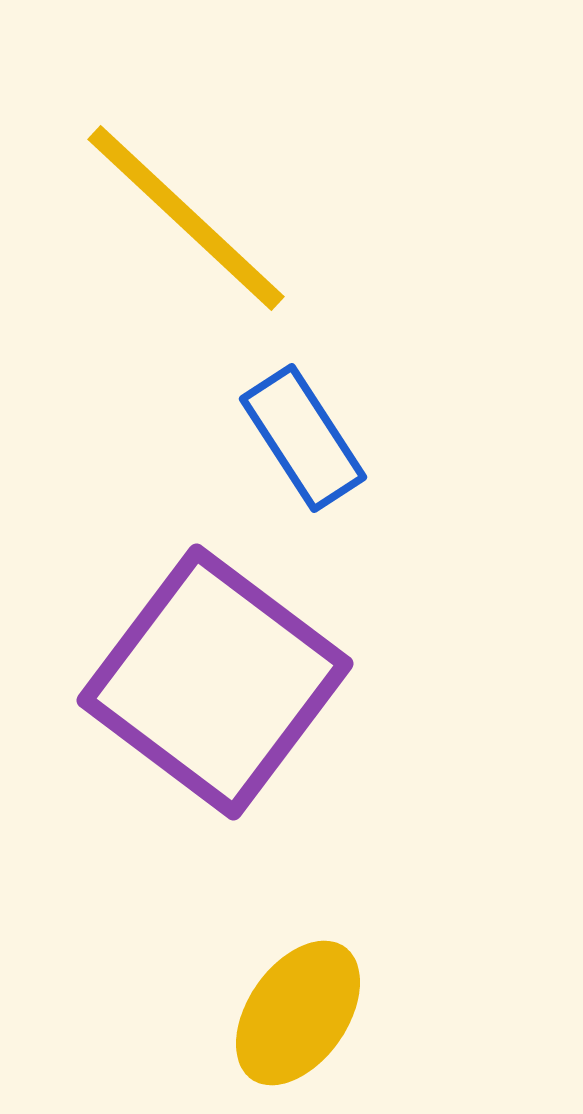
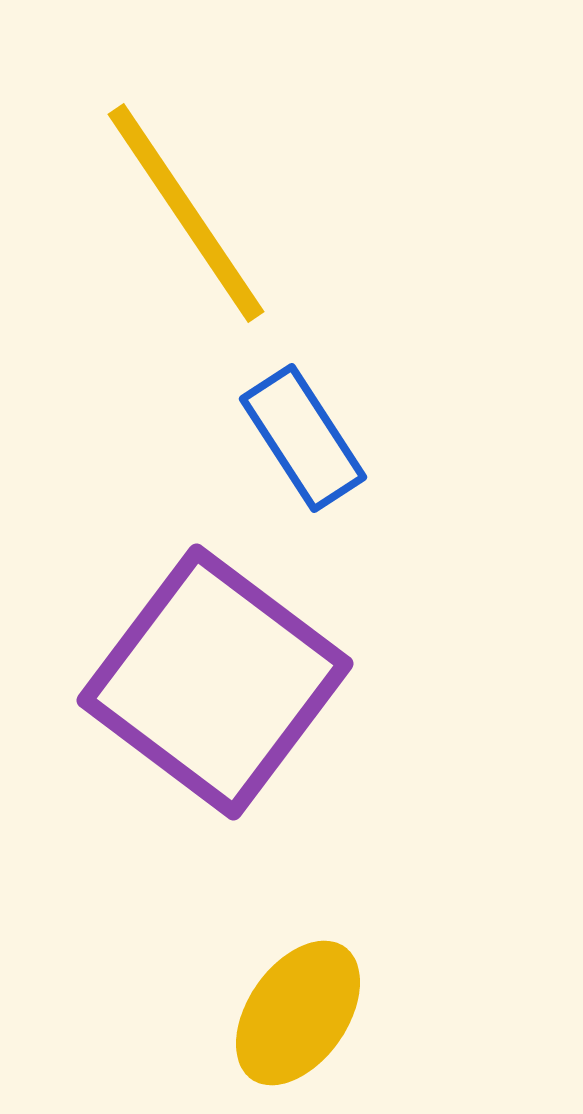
yellow line: moved 5 px up; rotated 13 degrees clockwise
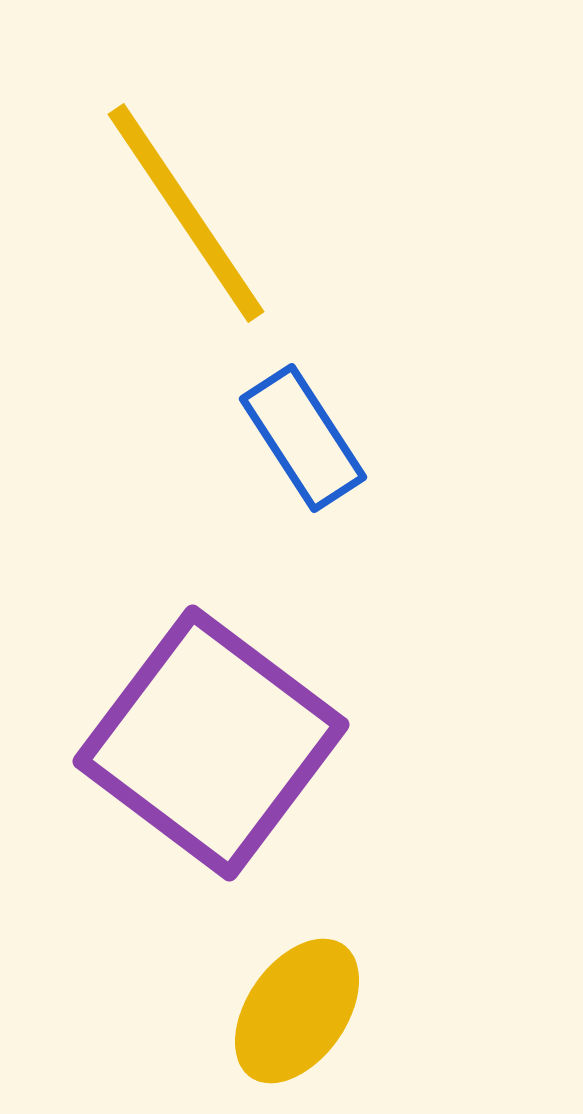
purple square: moved 4 px left, 61 px down
yellow ellipse: moved 1 px left, 2 px up
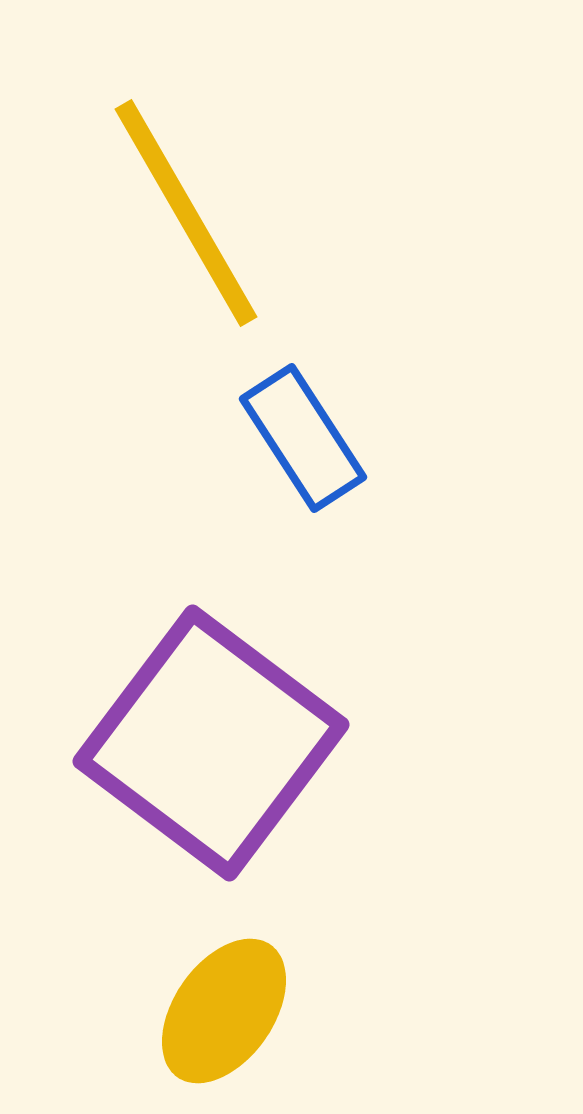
yellow line: rotated 4 degrees clockwise
yellow ellipse: moved 73 px left
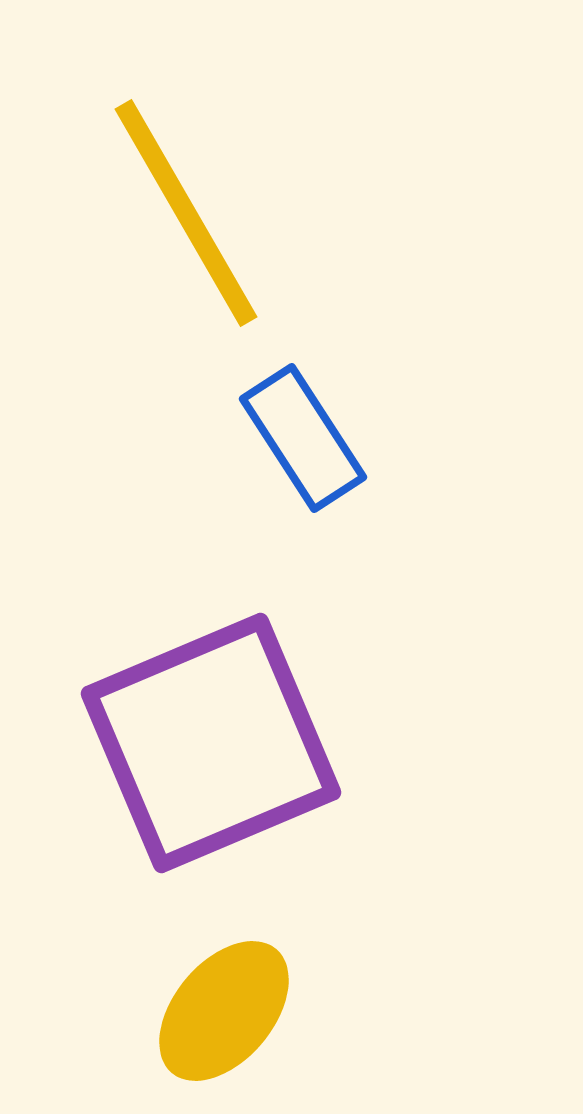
purple square: rotated 30 degrees clockwise
yellow ellipse: rotated 5 degrees clockwise
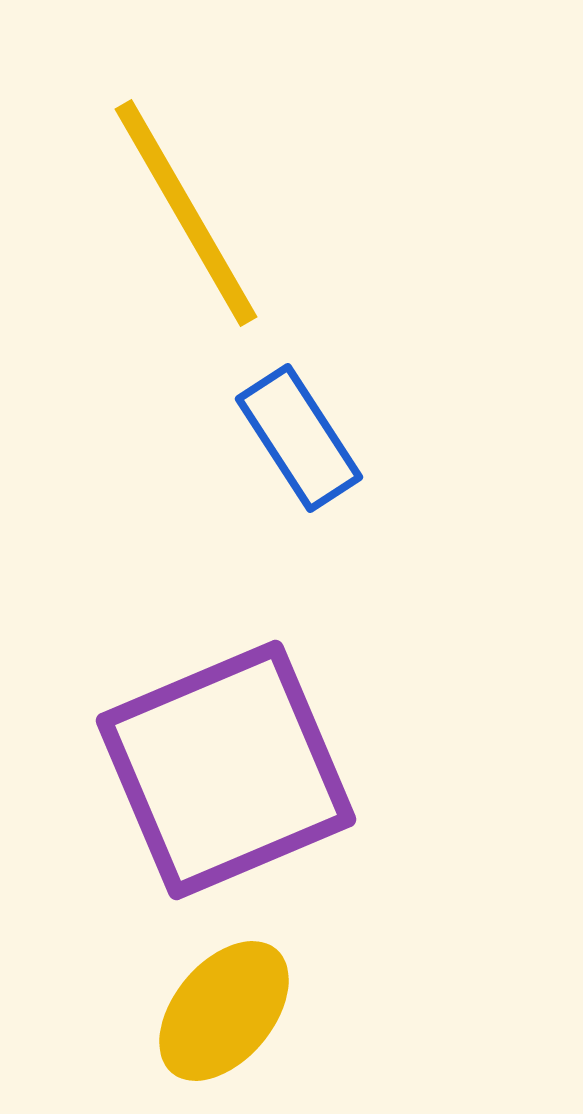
blue rectangle: moved 4 px left
purple square: moved 15 px right, 27 px down
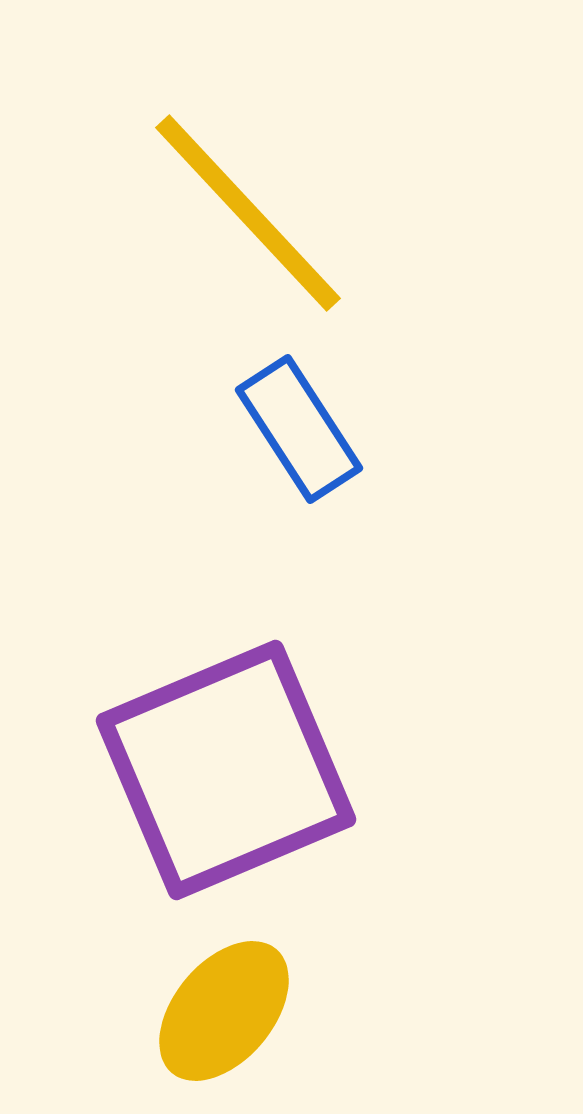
yellow line: moved 62 px right; rotated 13 degrees counterclockwise
blue rectangle: moved 9 px up
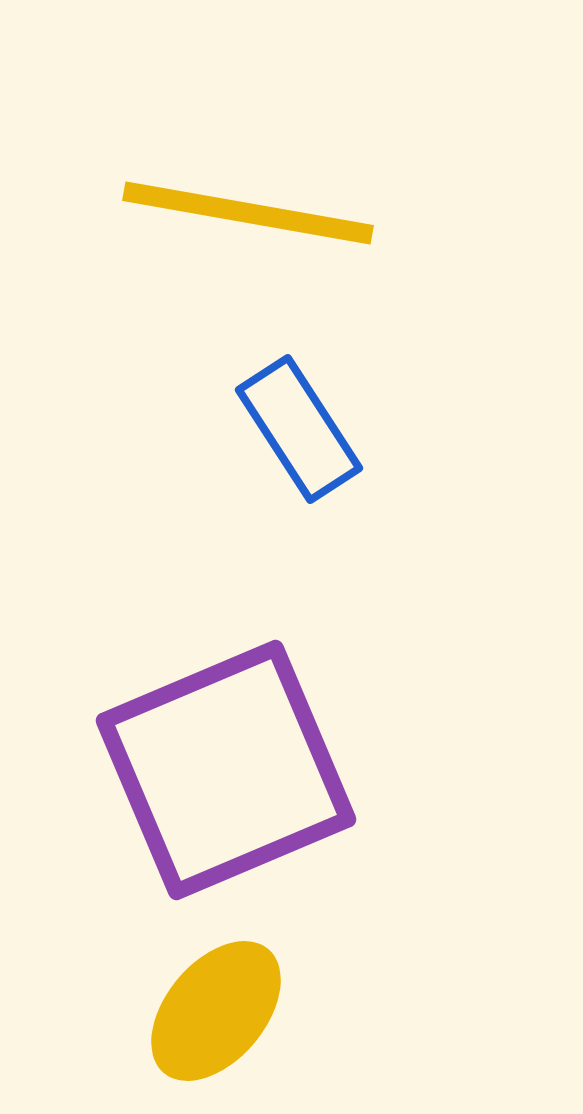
yellow line: rotated 37 degrees counterclockwise
yellow ellipse: moved 8 px left
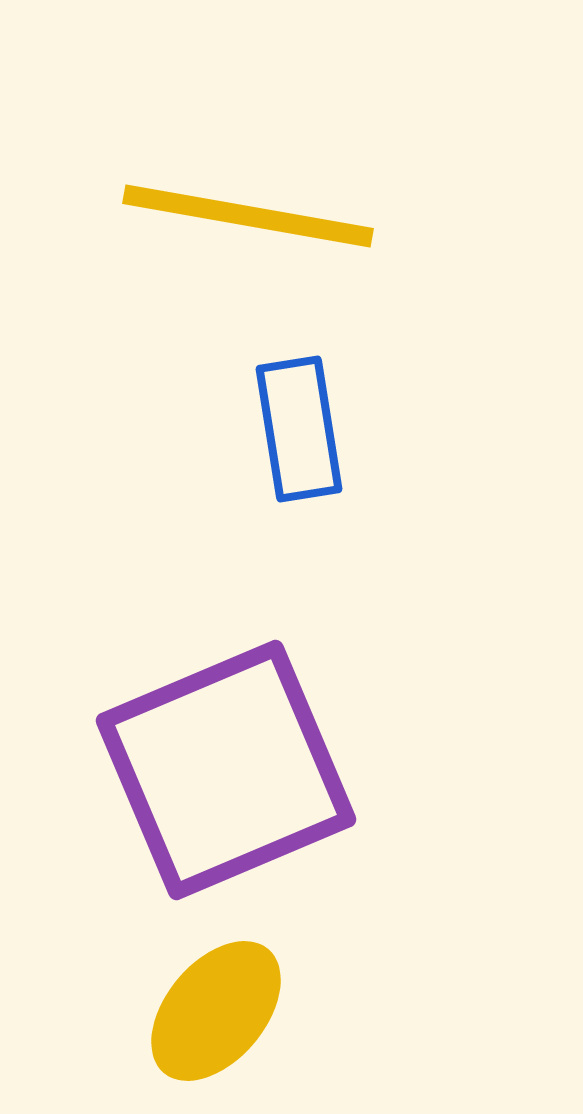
yellow line: moved 3 px down
blue rectangle: rotated 24 degrees clockwise
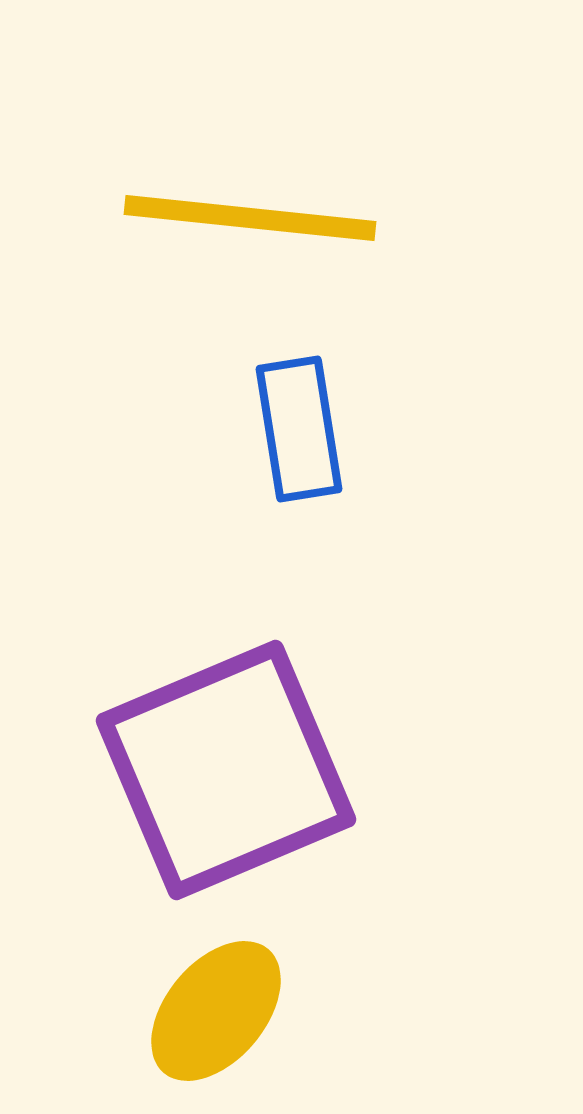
yellow line: moved 2 px right, 2 px down; rotated 4 degrees counterclockwise
